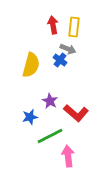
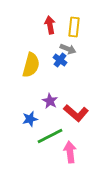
red arrow: moved 3 px left
blue star: moved 2 px down
pink arrow: moved 2 px right, 4 px up
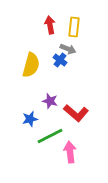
purple star: rotated 14 degrees counterclockwise
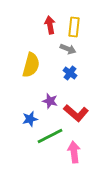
blue cross: moved 10 px right, 13 px down
pink arrow: moved 4 px right
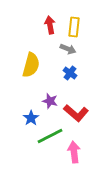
blue star: moved 1 px right, 1 px up; rotated 21 degrees counterclockwise
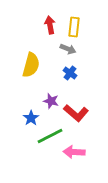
purple star: moved 1 px right
pink arrow: rotated 80 degrees counterclockwise
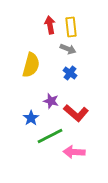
yellow rectangle: moved 3 px left; rotated 12 degrees counterclockwise
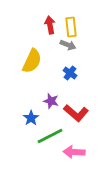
gray arrow: moved 4 px up
yellow semicircle: moved 1 px right, 4 px up; rotated 10 degrees clockwise
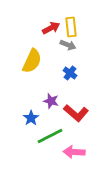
red arrow: moved 1 px right, 3 px down; rotated 72 degrees clockwise
